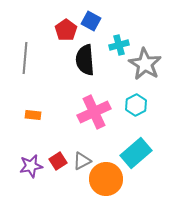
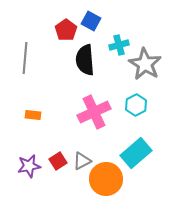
purple star: moved 2 px left
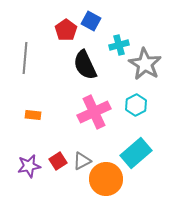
black semicircle: moved 5 px down; rotated 20 degrees counterclockwise
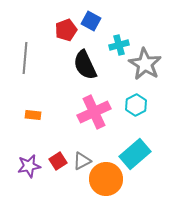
red pentagon: rotated 15 degrees clockwise
cyan rectangle: moved 1 px left, 1 px down
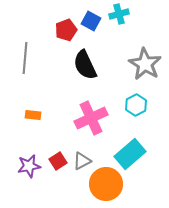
cyan cross: moved 31 px up
pink cross: moved 3 px left, 6 px down
cyan rectangle: moved 5 px left
orange circle: moved 5 px down
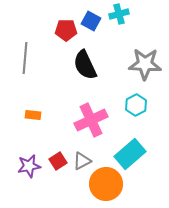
red pentagon: rotated 20 degrees clockwise
gray star: rotated 28 degrees counterclockwise
pink cross: moved 2 px down
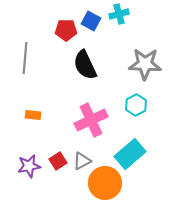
orange circle: moved 1 px left, 1 px up
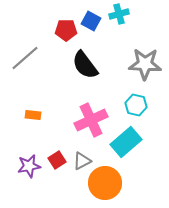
gray line: rotated 44 degrees clockwise
black semicircle: rotated 12 degrees counterclockwise
cyan hexagon: rotated 20 degrees counterclockwise
cyan rectangle: moved 4 px left, 12 px up
red square: moved 1 px left, 1 px up
